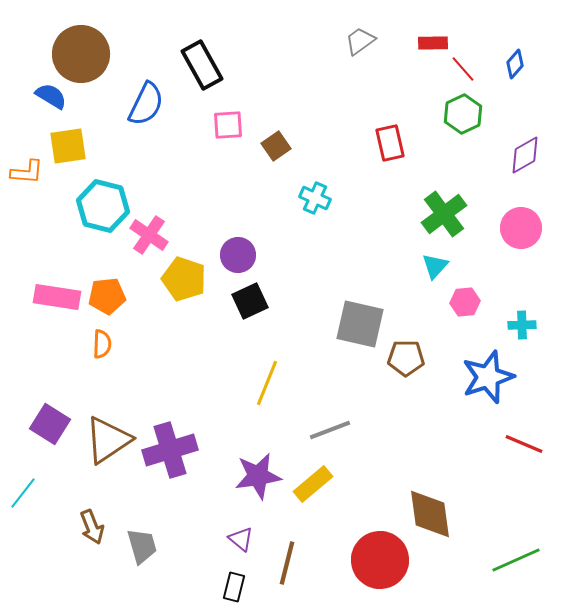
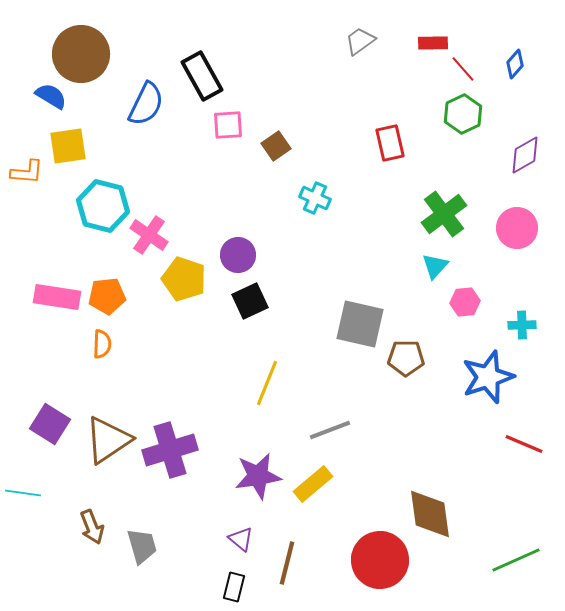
black rectangle at (202, 65): moved 11 px down
pink circle at (521, 228): moved 4 px left
cyan line at (23, 493): rotated 60 degrees clockwise
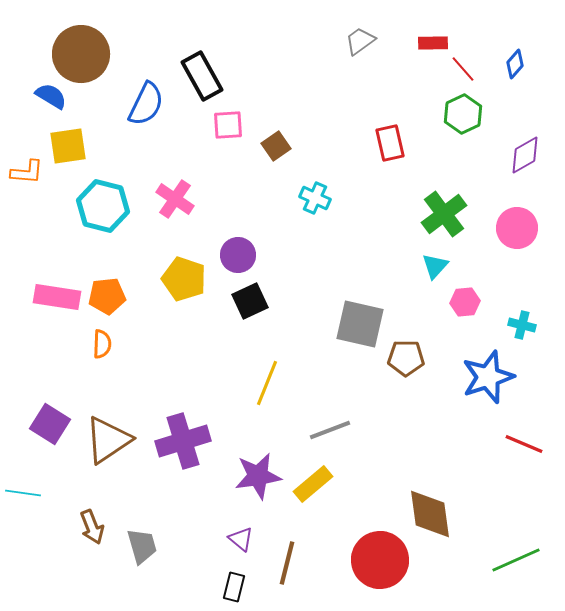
pink cross at (149, 235): moved 26 px right, 36 px up
cyan cross at (522, 325): rotated 16 degrees clockwise
purple cross at (170, 450): moved 13 px right, 9 px up
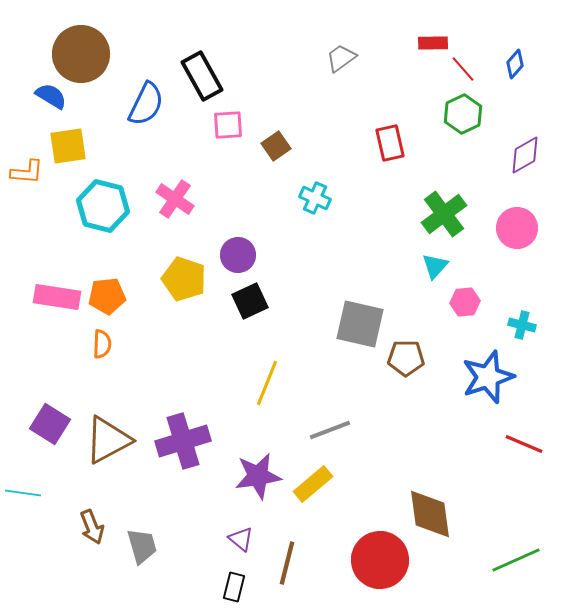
gray trapezoid at (360, 41): moved 19 px left, 17 px down
brown triangle at (108, 440): rotated 6 degrees clockwise
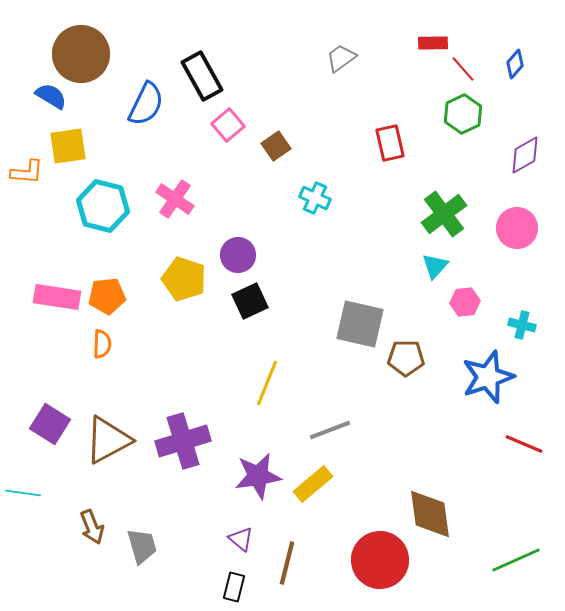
pink square at (228, 125): rotated 36 degrees counterclockwise
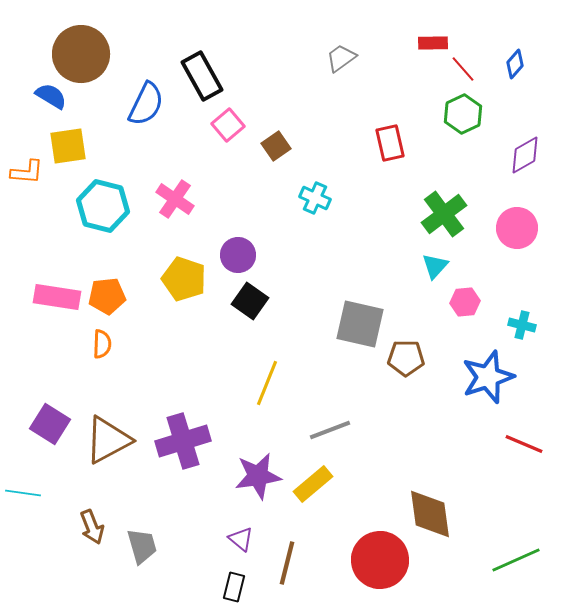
black square at (250, 301): rotated 30 degrees counterclockwise
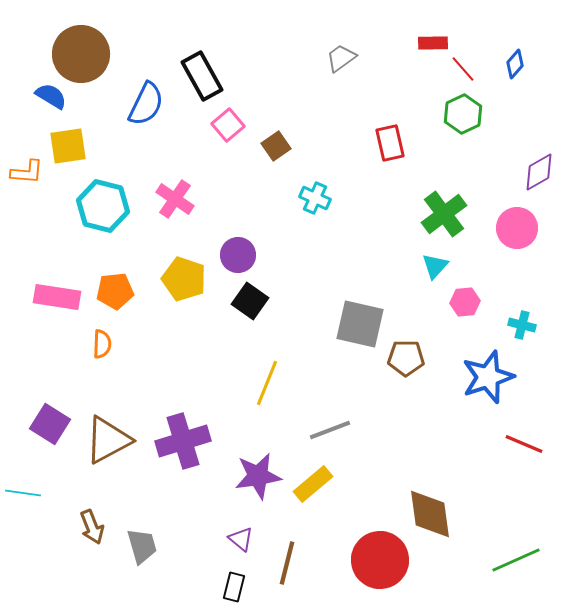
purple diamond at (525, 155): moved 14 px right, 17 px down
orange pentagon at (107, 296): moved 8 px right, 5 px up
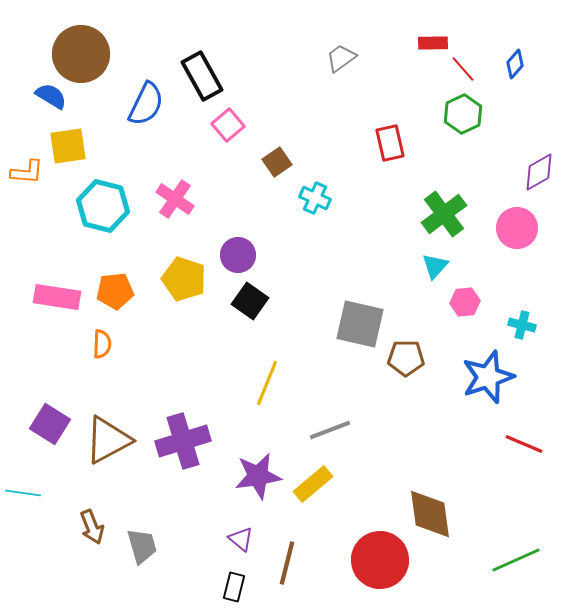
brown square at (276, 146): moved 1 px right, 16 px down
